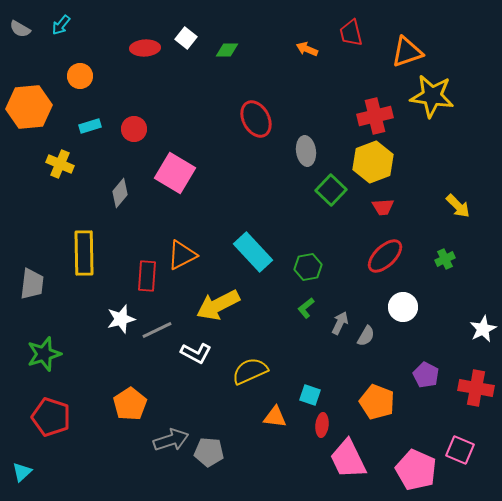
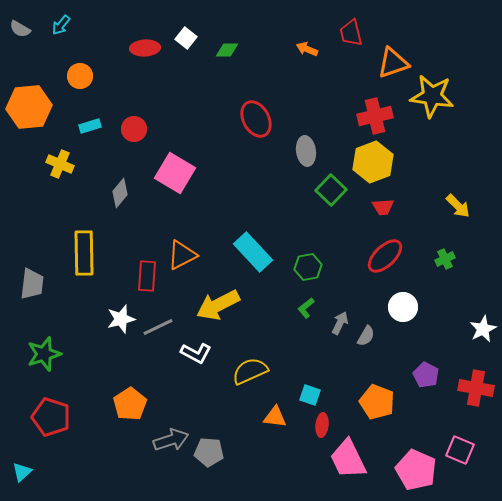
orange triangle at (407, 52): moved 14 px left, 11 px down
gray line at (157, 330): moved 1 px right, 3 px up
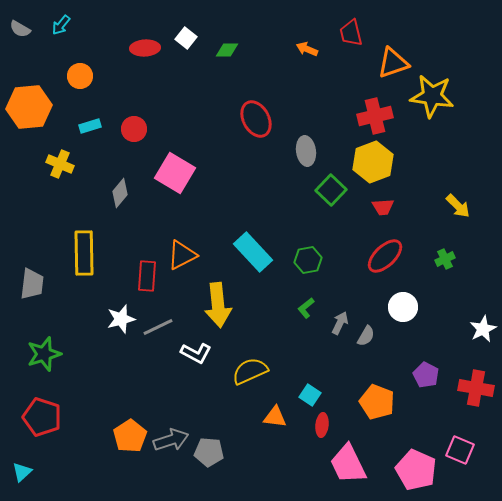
green hexagon at (308, 267): moved 7 px up
yellow arrow at (218, 305): rotated 69 degrees counterclockwise
cyan square at (310, 395): rotated 15 degrees clockwise
orange pentagon at (130, 404): moved 32 px down
red pentagon at (51, 417): moved 9 px left
pink trapezoid at (348, 459): moved 5 px down
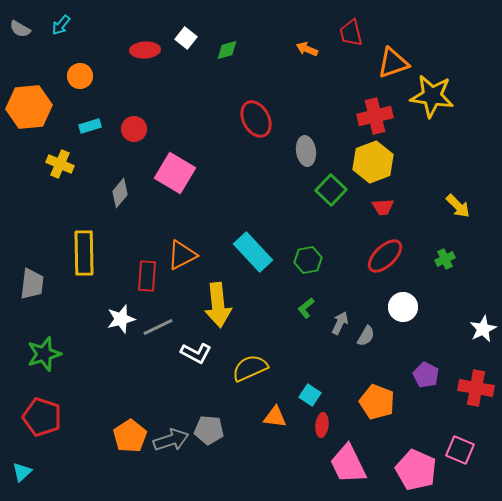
red ellipse at (145, 48): moved 2 px down
green diamond at (227, 50): rotated 15 degrees counterclockwise
yellow semicircle at (250, 371): moved 3 px up
gray pentagon at (209, 452): moved 22 px up
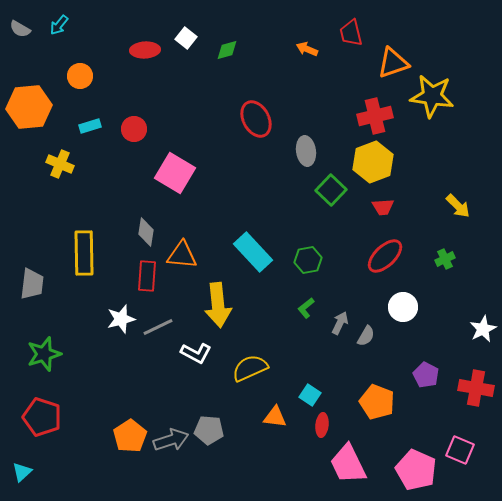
cyan arrow at (61, 25): moved 2 px left
gray diamond at (120, 193): moved 26 px right, 39 px down; rotated 32 degrees counterclockwise
orange triangle at (182, 255): rotated 32 degrees clockwise
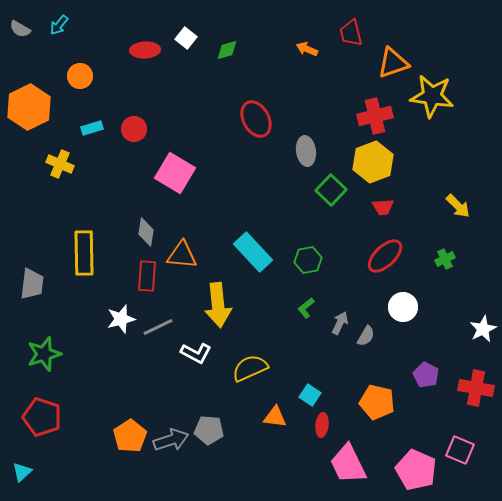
orange hexagon at (29, 107): rotated 21 degrees counterclockwise
cyan rectangle at (90, 126): moved 2 px right, 2 px down
orange pentagon at (377, 402): rotated 8 degrees counterclockwise
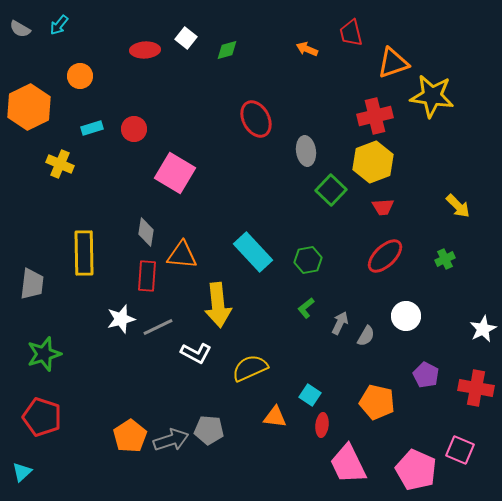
white circle at (403, 307): moved 3 px right, 9 px down
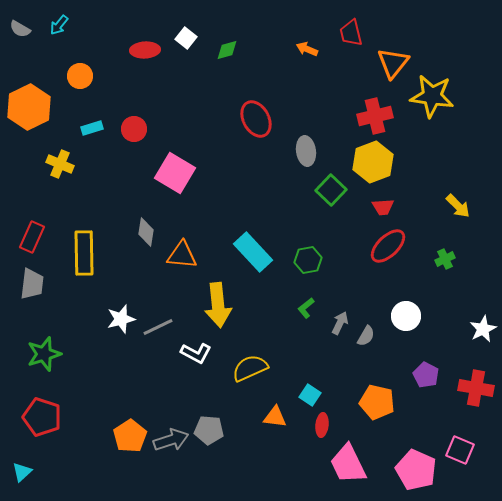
orange triangle at (393, 63): rotated 32 degrees counterclockwise
red ellipse at (385, 256): moved 3 px right, 10 px up
red rectangle at (147, 276): moved 115 px left, 39 px up; rotated 20 degrees clockwise
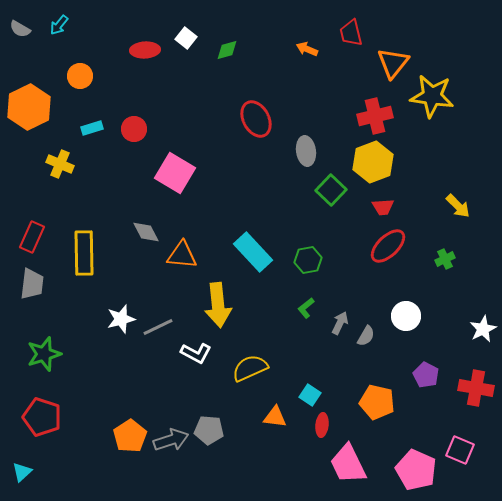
gray diamond at (146, 232): rotated 36 degrees counterclockwise
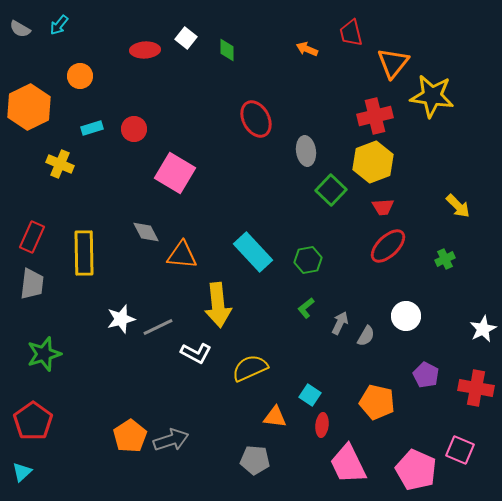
green diamond at (227, 50): rotated 75 degrees counterclockwise
red pentagon at (42, 417): moved 9 px left, 4 px down; rotated 18 degrees clockwise
gray pentagon at (209, 430): moved 46 px right, 30 px down
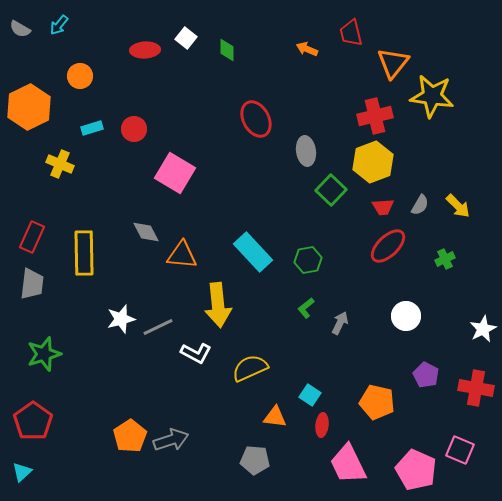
gray semicircle at (366, 336): moved 54 px right, 131 px up
